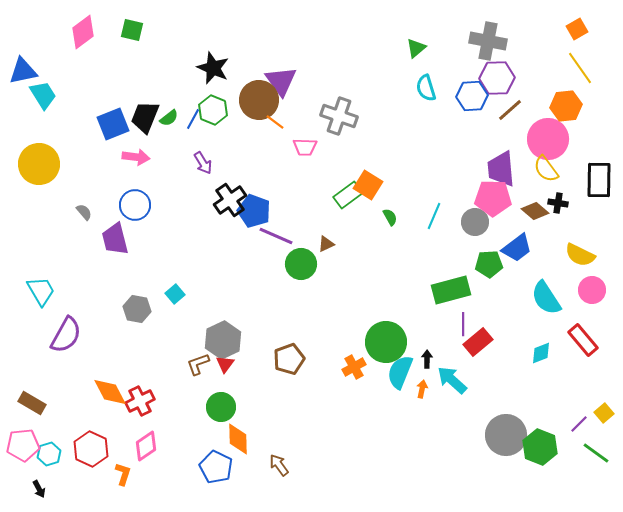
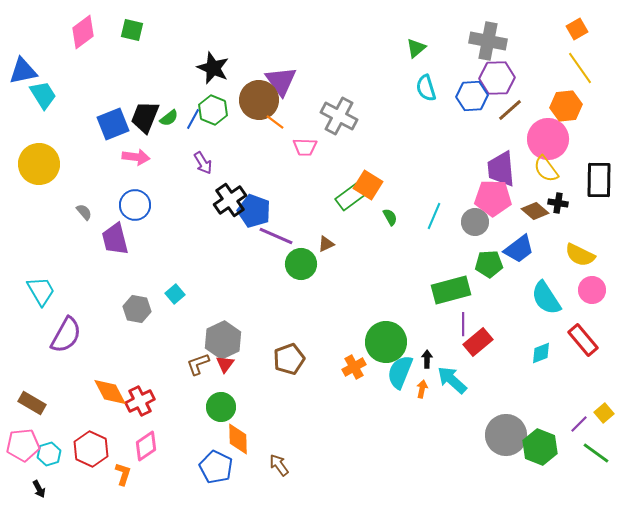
gray cross at (339, 116): rotated 9 degrees clockwise
green rectangle at (348, 195): moved 2 px right, 2 px down
blue trapezoid at (517, 248): moved 2 px right, 1 px down
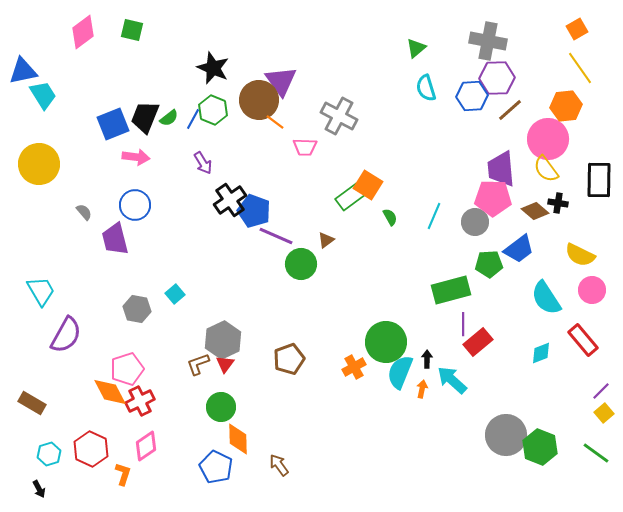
brown triangle at (326, 244): moved 4 px up; rotated 12 degrees counterclockwise
purple line at (579, 424): moved 22 px right, 33 px up
pink pentagon at (23, 445): moved 104 px right, 76 px up; rotated 12 degrees counterclockwise
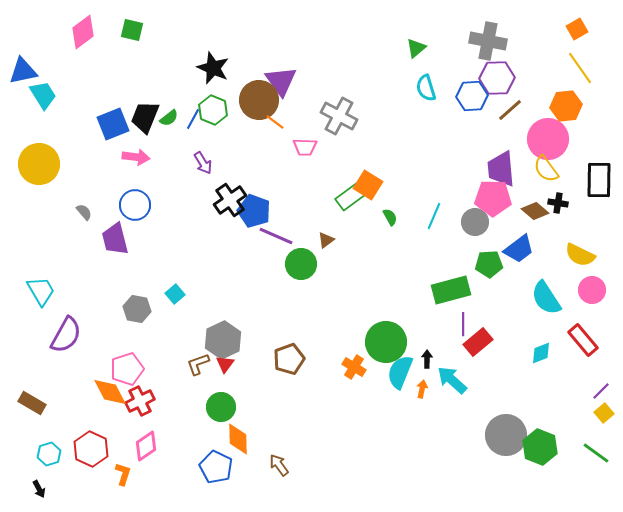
orange cross at (354, 367): rotated 30 degrees counterclockwise
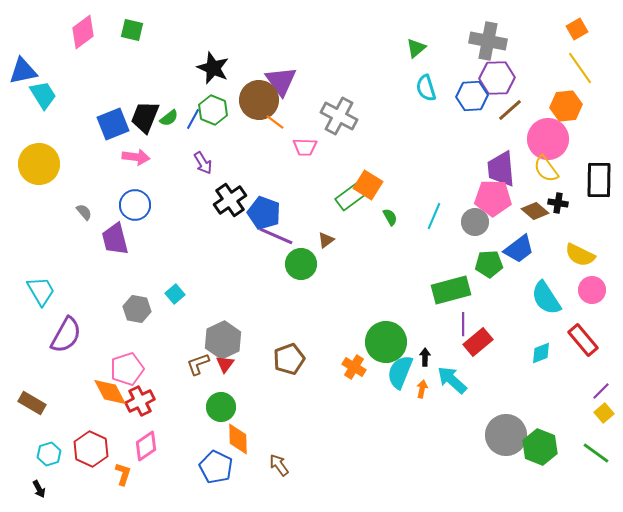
blue pentagon at (254, 211): moved 10 px right, 2 px down
black arrow at (427, 359): moved 2 px left, 2 px up
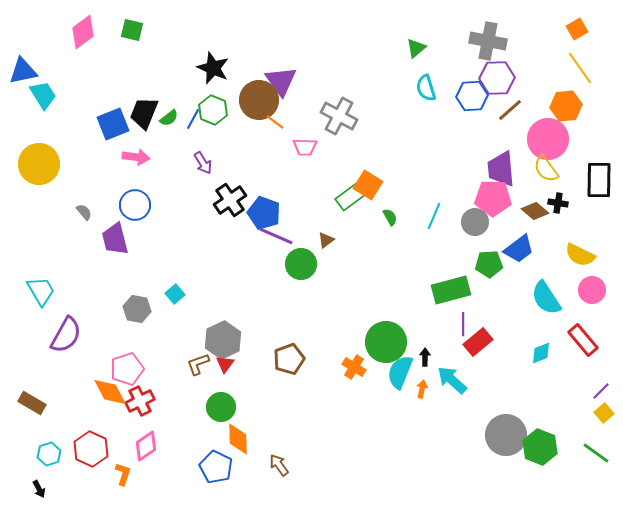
black trapezoid at (145, 117): moved 1 px left, 4 px up
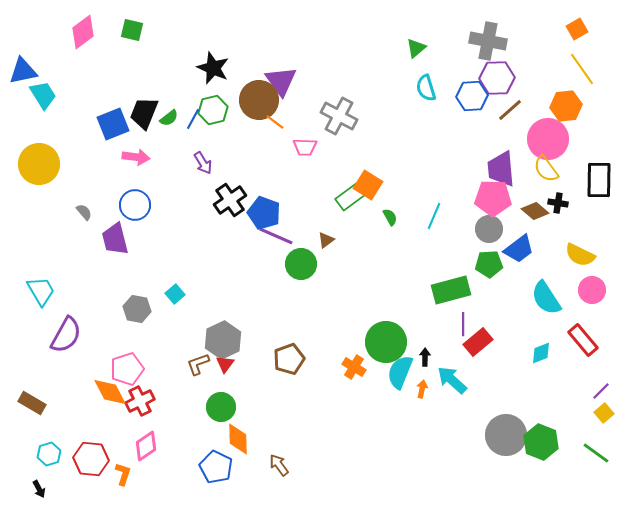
yellow line at (580, 68): moved 2 px right, 1 px down
green hexagon at (213, 110): rotated 24 degrees clockwise
gray circle at (475, 222): moved 14 px right, 7 px down
green hexagon at (540, 447): moved 1 px right, 5 px up
red hexagon at (91, 449): moved 10 px down; rotated 20 degrees counterclockwise
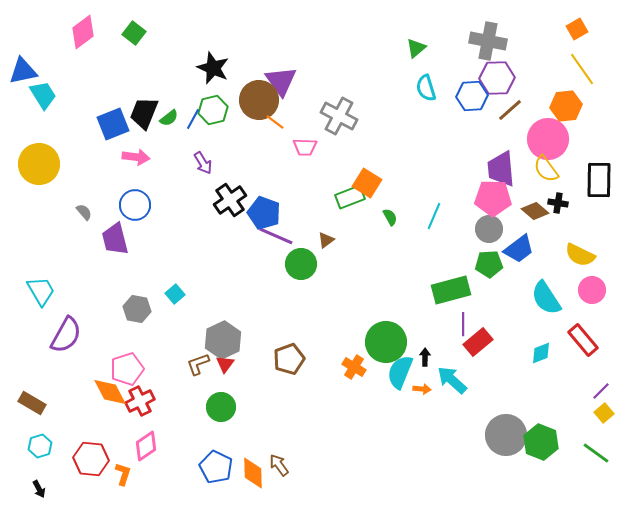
green square at (132, 30): moved 2 px right, 3 px down; rotated 25 degrees clockwise
orange square at (368, 185): moved 1 px left, 2 px up
green rectangle at (350, 197): rotated 16 degrees clockwise
orange arrow at (422, 389): rotated 84 degrees clockwise
orange diamond at (238, 439): moved 15 px right, 34 px down
cyan hexagon at (49, 454): moved 9 px left, 8 px up
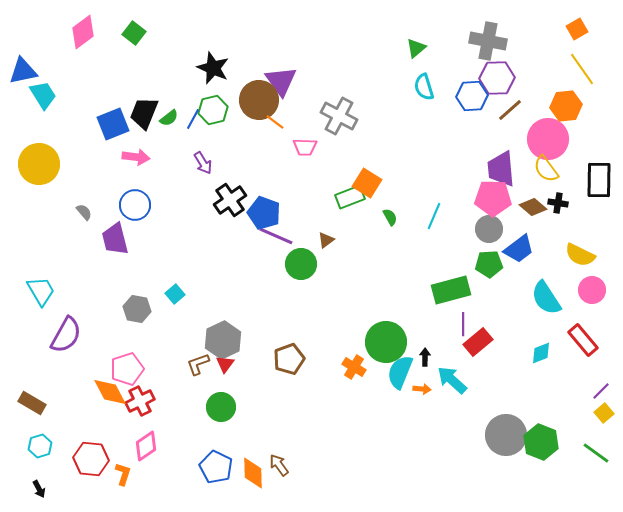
cyan semicircle at (426, 88): moved 2 px left, 1 px up
brown diamond at (535, 211): moved 2 px left, 4 px up
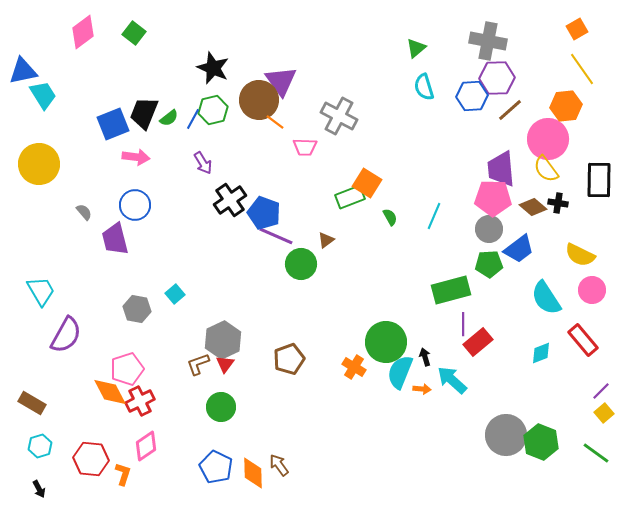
black arrow at (425, 357): rotated 18 degrees counterclockwise
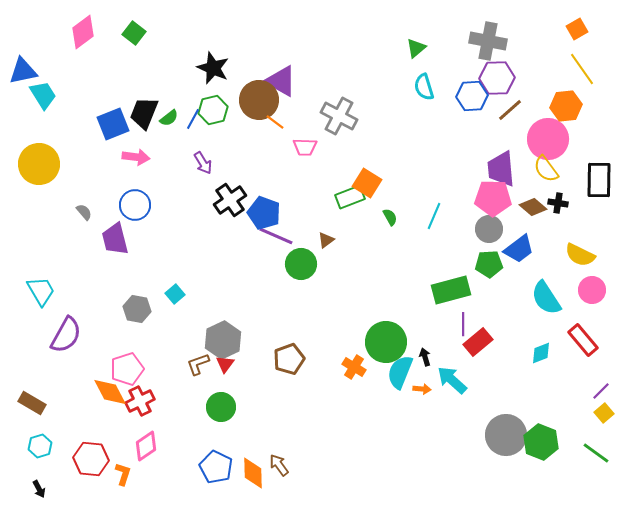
purple triangle at (281, 81): rotated 24 degrees counterclockwise
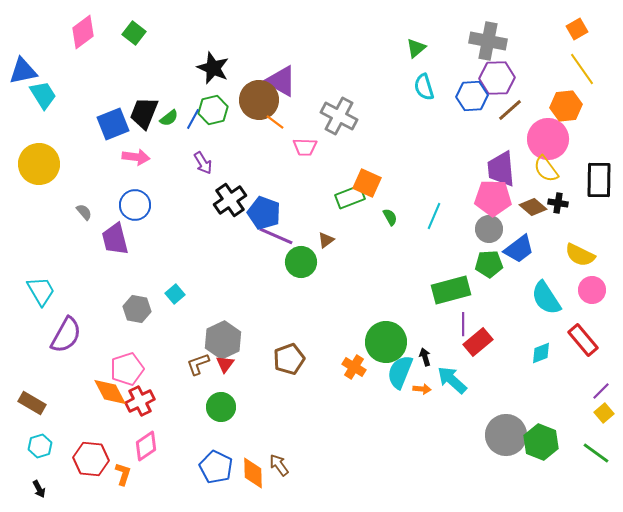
orange square at (367, 183): rotated 8 degrees counterclockwise
green circle at (301, 264): moved 2 px up
